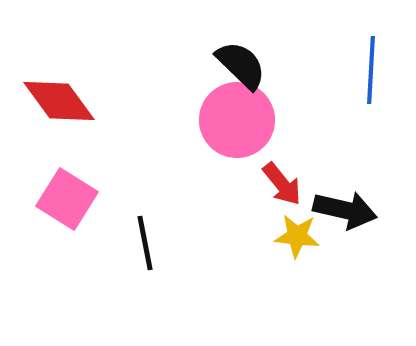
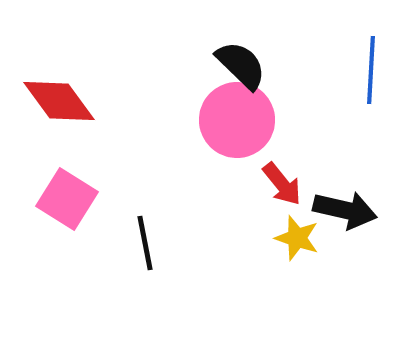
yellow star: moved 2 px down; rotated 12 degrees clockwise
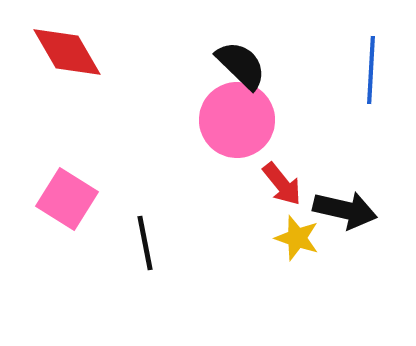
red diamond: moved 8 px right, 49 px up; rotated 6 degrees clockwise
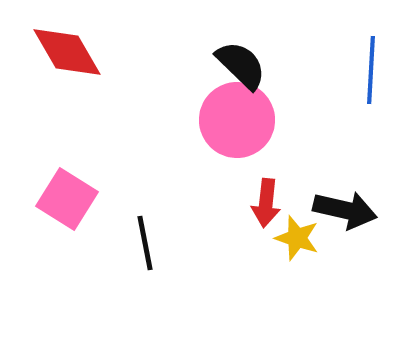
red arrow: moved 16 px left, 19 px down; rotated 45 degrees clockwise
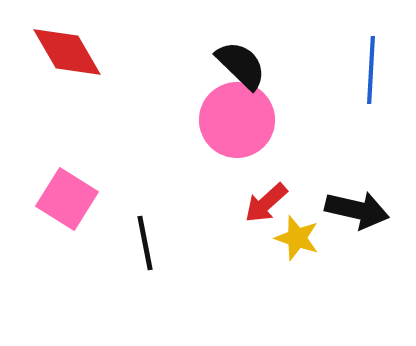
red arrow: rotated 42 degrees clockwise
black arrow: moved 12 px right
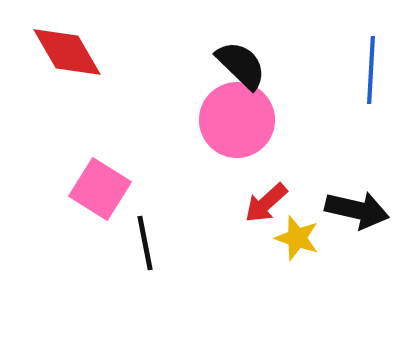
pink square: moved 33 px right, 10 px up
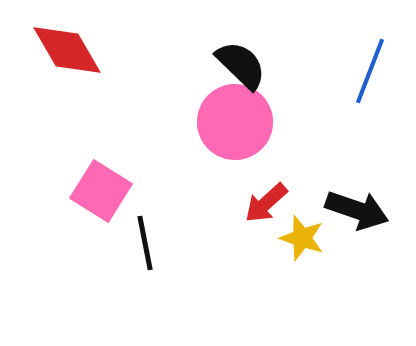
red diamond: moved 2 px up
blue line: moved 1 px left, 1 px down; rotated 18 degrees clockwise
pink circle: moved 2 px left, 2 px down
pink square: moved 1 px right, 2 px down
black arrow: rotated 6 degrees clockwise
yellow star: moved 5 px right
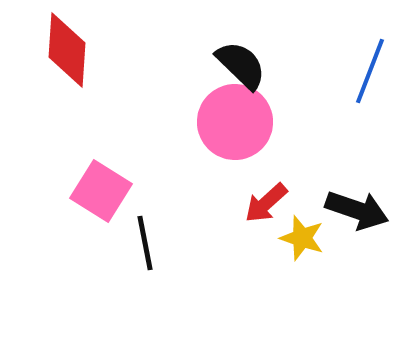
red diamond: rotated 34 degrees clockwise
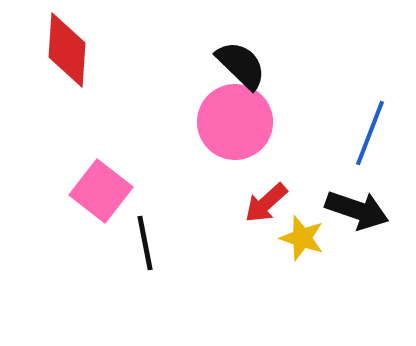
blue line: moved 62 px down
pink square: rotated 6 degrees clockwise
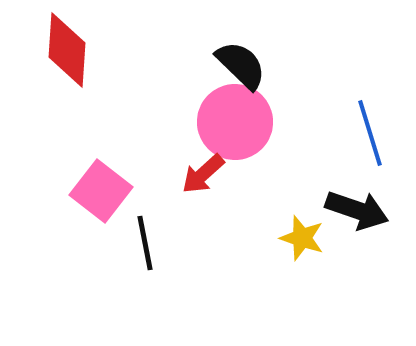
blue line: rotated 38 degrees counterclockwise
red arrow: moved 63 px left, 29 px up
